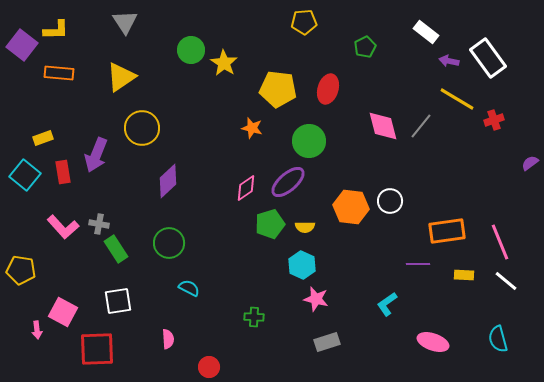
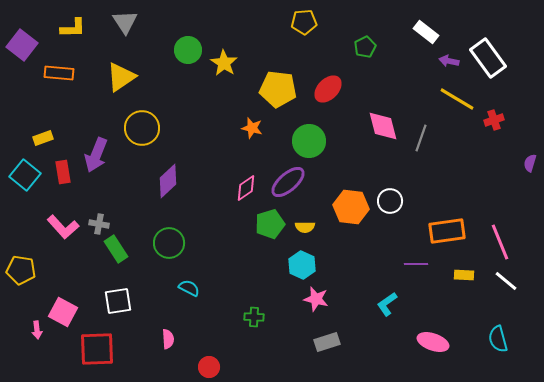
yellow L-shape at (56, 30): moved 17 px right, 2 px up
green circle at (191, 50): moved 3 px left
red ellipse at (328, 89): rotated 28 degrees clockwise
gray line at (421, 126): moved 12 px down; rotated 20 degrees counterclockwise
purple semicircle at (530, 163): rotated 36 degrees counterclockwise
purple line at (418, 264): moved 2 px left
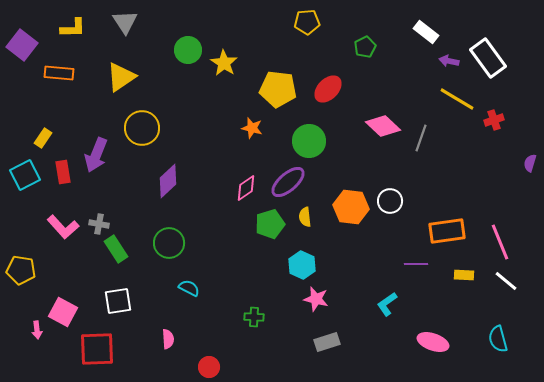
yellow pentagon at (304, 22): moved 3 px right
pink diamond at (383, 126): rotated 32 degrees counterclockwise
yellow rectangle at (43, 138): rotated 36 degrees counterclockwise
cyan square at (25, 175): rotated 24 degrees clockwise
yellow semicircle at (305, 227): moved 10 px up; rotated 84 degrees clockwise
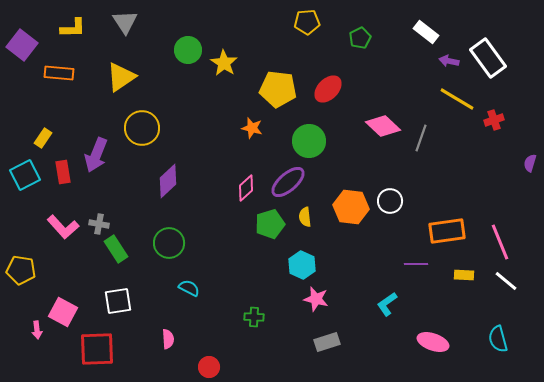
green pentagon at (365, 47): moved 5 px left, 9 px up
pink diamond at (246, 188): rotated 8 degrees counterclockwise
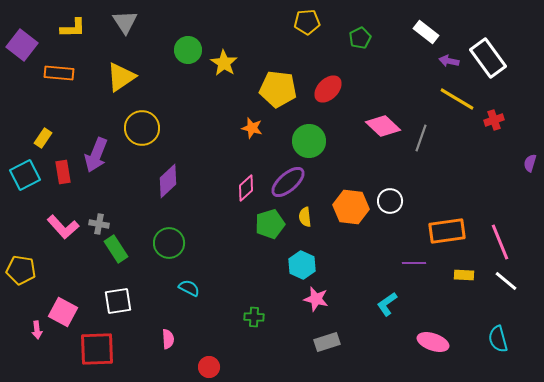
purple line at (416, 264): moved 2 px left, 1 px up
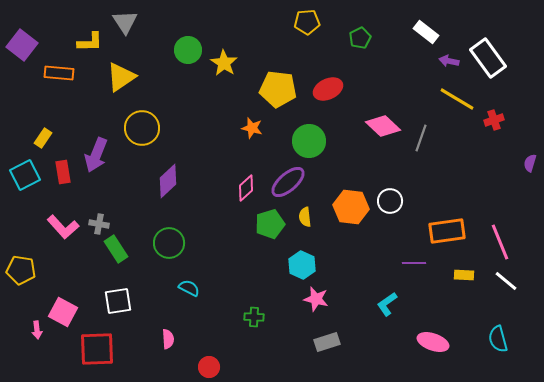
yellow L-shape at (73, 28): moved 17 px right, 14 px down
red ellipse at (328, 89): rotated 20 degrees clockwise
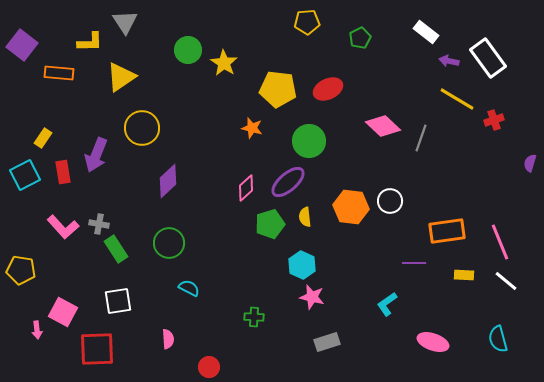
pink star at (316, 299): moved 4 px left, 2 px up
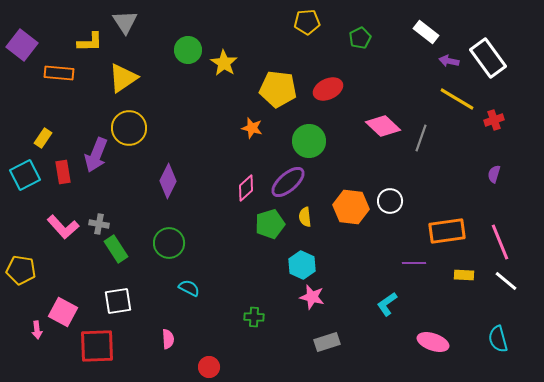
yellow triangle at (121, 77): moved 2 px right, 1 px down
yellow circle at (142, 128): moved 13 px left
purple semicircle at (530, 163): moved 36 px left, 11 px down
purple diamond at (168, 181): rotated 20 degrees counterclockwise
red square at (97, 349): moved 3 px up
